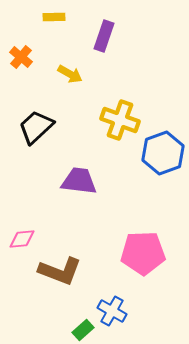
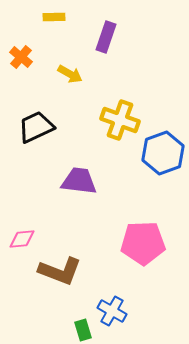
purple rectangle: moved 2 px right, 1 px down
black trapezoid: rotated 18 degrees clockwise
pink pentagon: moved 10 px up
green rectangle: rotated 65 degrees counterclockwise
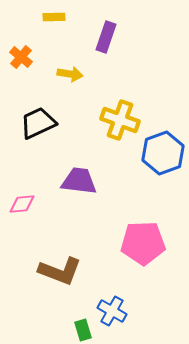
yellow arrow: rotated 20 degrees counterclockwise
black trapezoid: moved 2 px right, 4 px up
pink diamond: moved 35 px up
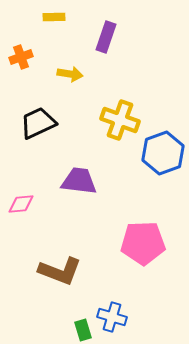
orange cross: rotated 30 degrees clockwise
pink diamond: moved 1 px left
blue cross: moved 6 px down; rotated 12 degrees counterclockwise
